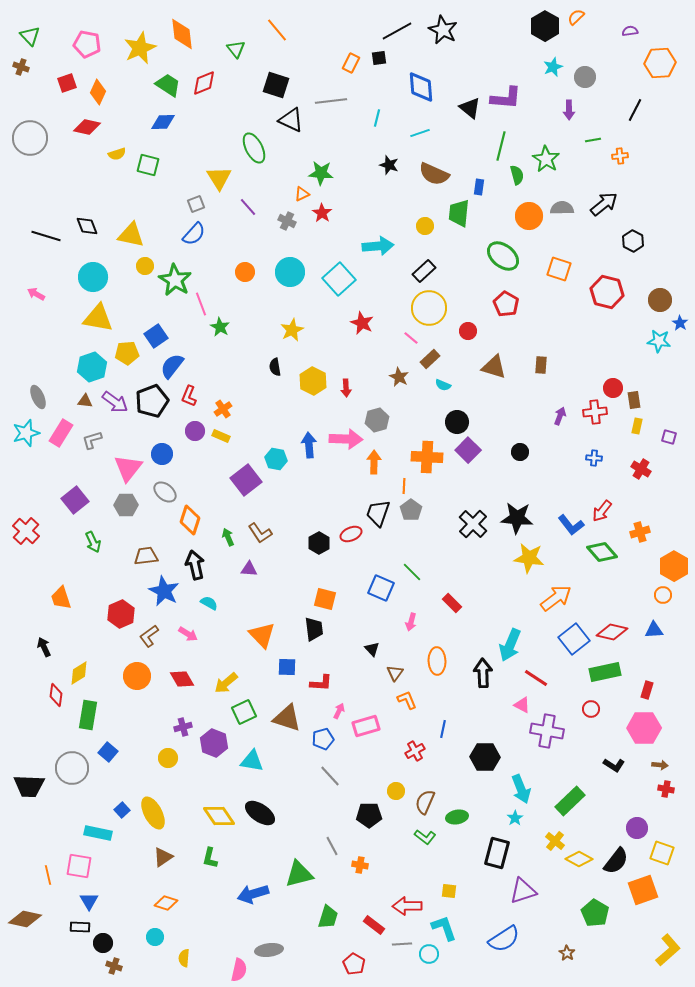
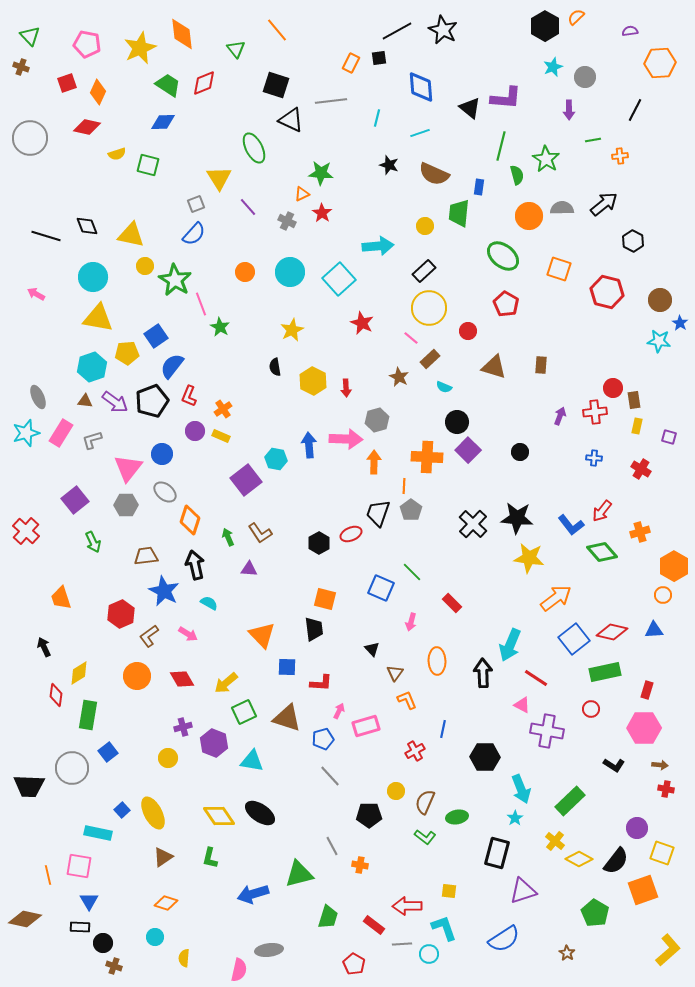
cyan semicircle at (443, 385): moved 1 px right, 2 px down
blue square at (108, 752): rotated 12 degrees clockwise
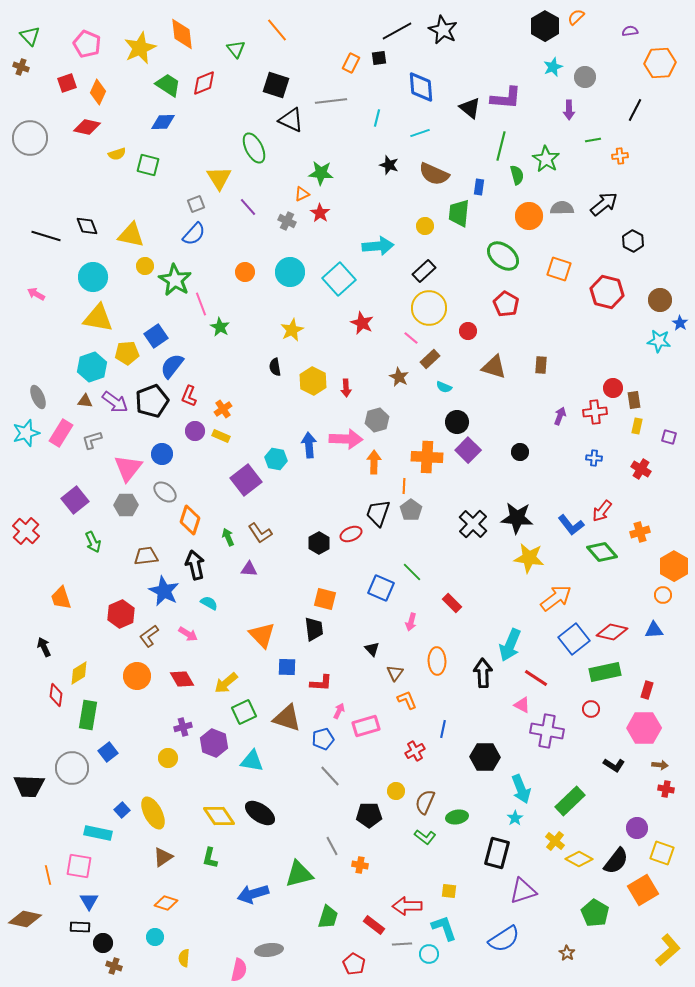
pink pentagon at (87, 44): rotated 12 degrees clockwise
red star at (322, 213): moved 2 px left
orange square at (643, 890): rotated 12 degrees counterclockwise
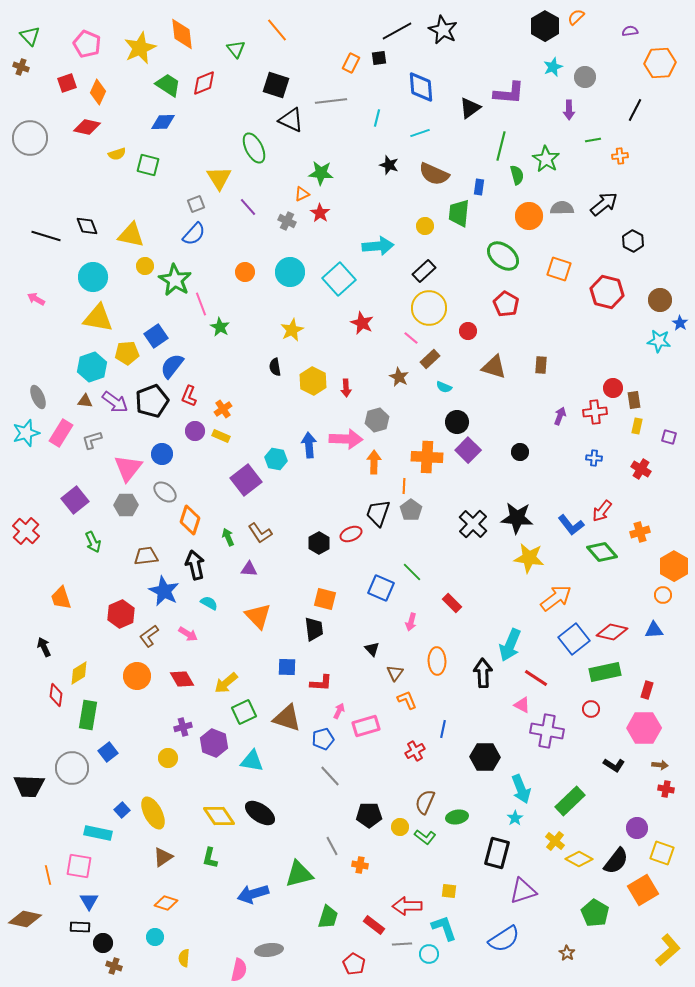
purple L-shape at (506, 98): moved 3 px right, 5 px up
black triangle at (470, 108): rotated 45 degrees clockwise
pink arrow at (36, 294): moved 5 px down
orange triangle at (262, 635): moved 4 px left, 19 px up
yellow circle at (396, 791): moved 4 px right, 36 px down
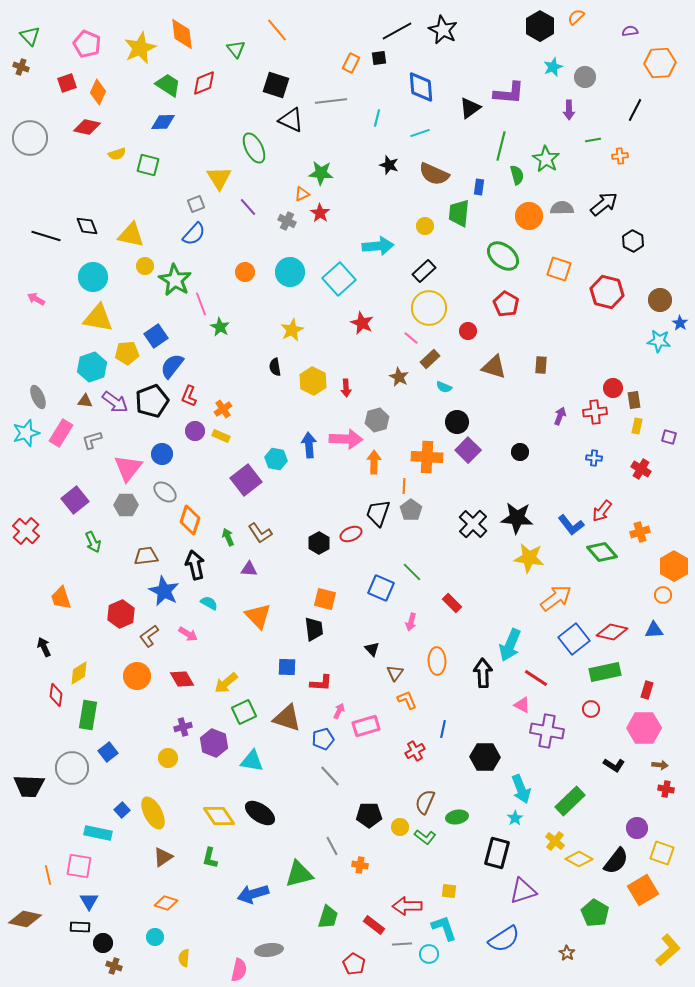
black hexagon at (545, 26): moved 5 px left
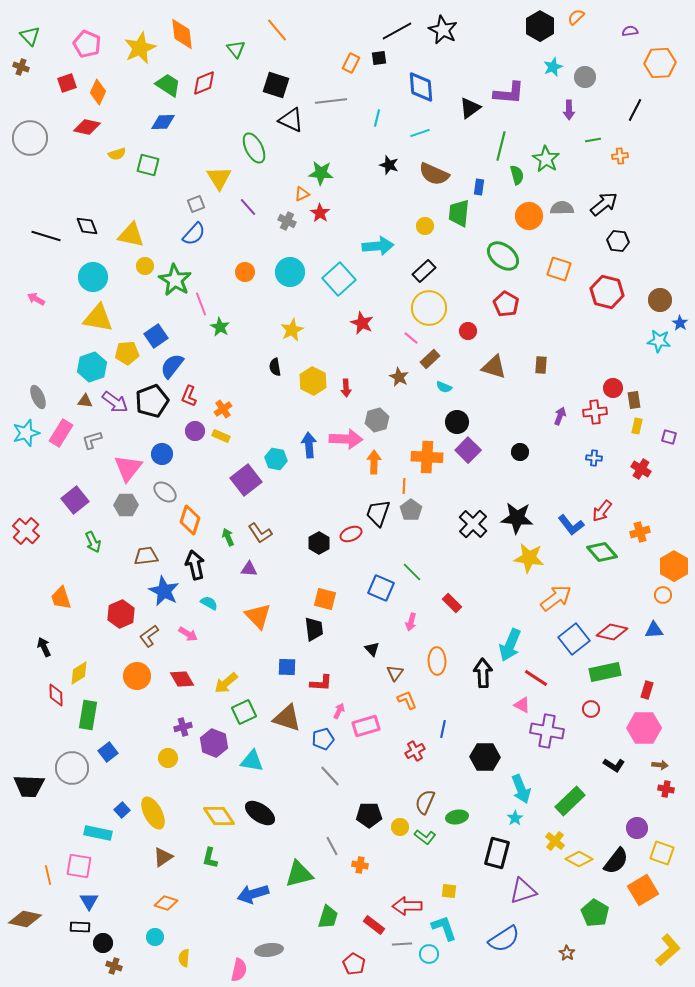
black hexagon at (633, 241): moved 15 px left; rotated 20 degrees counterclockwise
red diamond at (56, 695): rotated 10 degrees counterclockwise
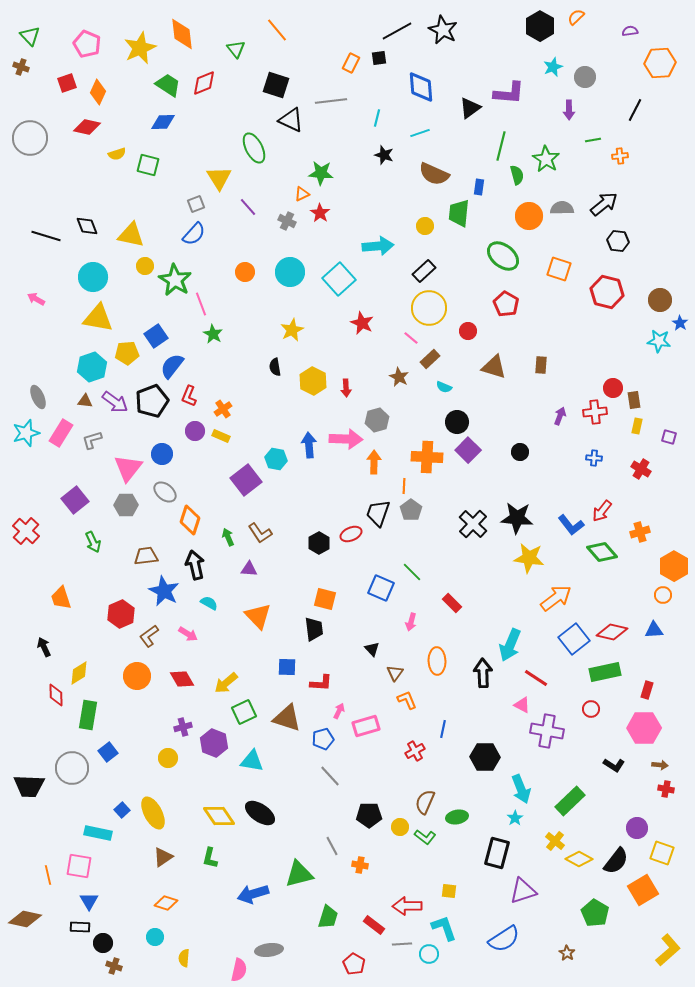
black star at (389, 165): moved 5 px left, 10 px up
green star at (220, 327): moved 7 px left, 7 px down
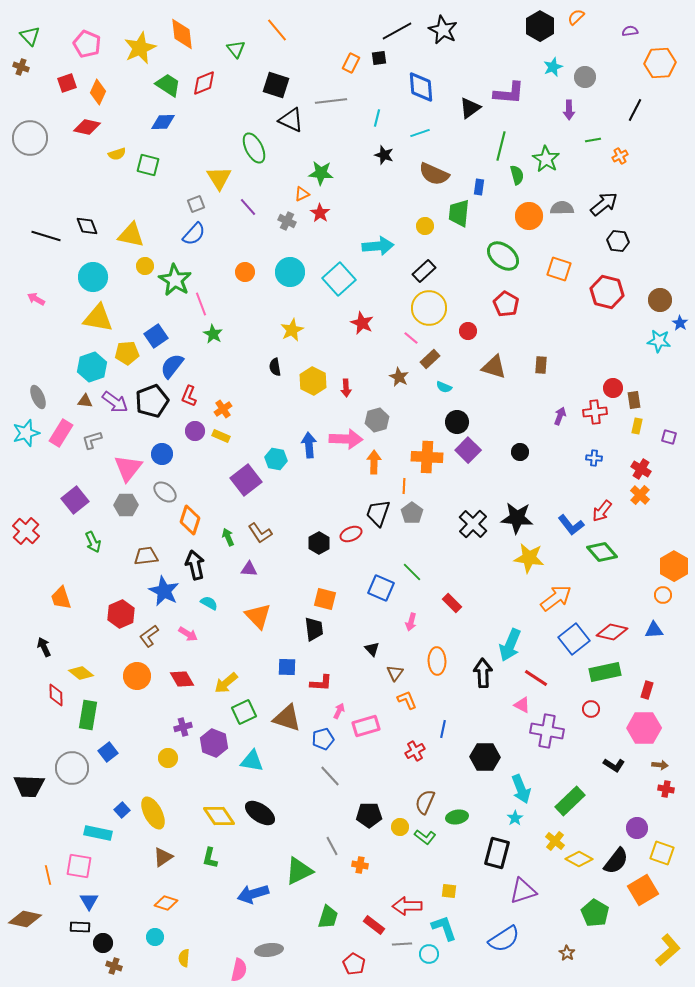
orange cross at (620, 156): rotated 21 degrees counterclockwise
gray pentagon at (411, 510): moved 1 px right, 3 px down
orange cross at (640, 532): moved 37 px up; rotated 30 degrees counterclockwise
yellow diamond at (79, 673): moved 2 px right; rotated 70 degrees clockwise
green triangle at (299, 874): moved 3 px up; rotated 12 degrees counterclockwise
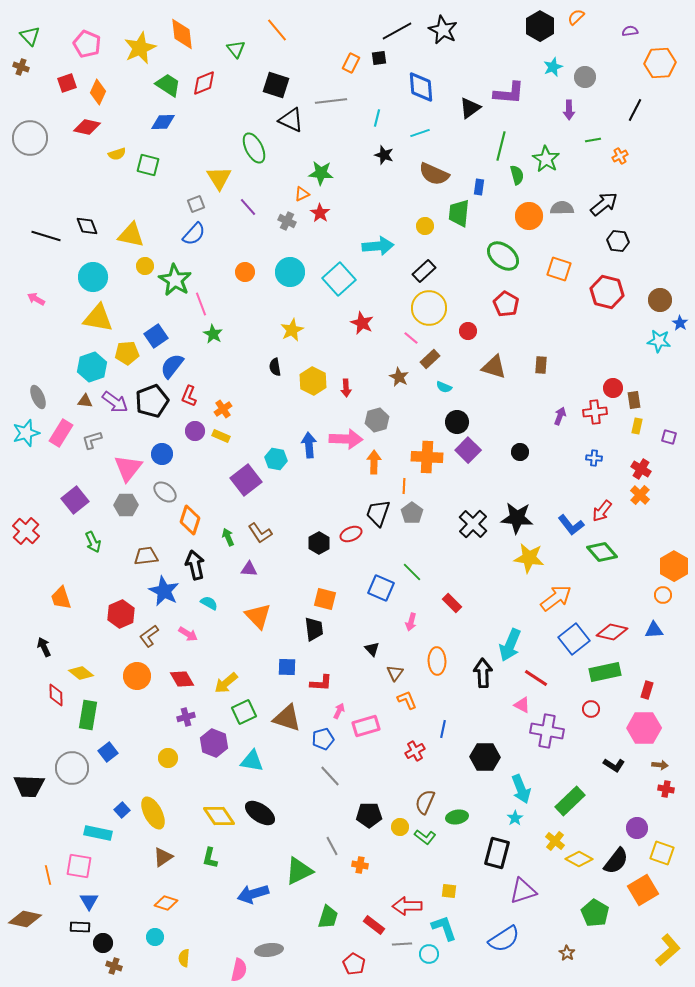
purple cross at (183, 727): moved 3 px right, 10 px up
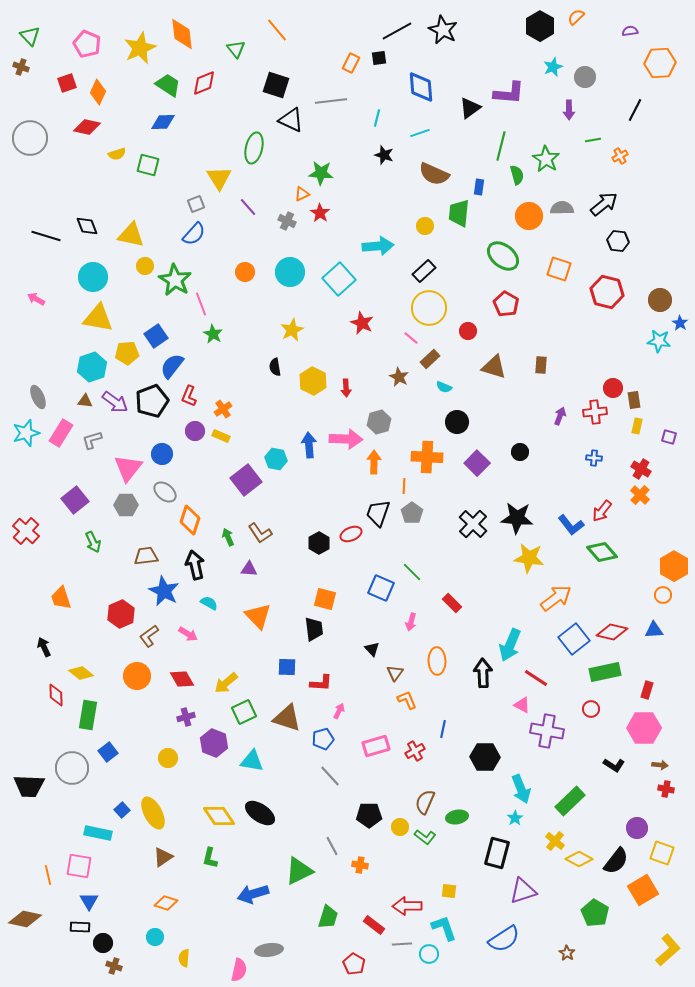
green ellipse at (254, 148): rotated 40 degrees clockwise
gray hexagon at (377, 420): moved 2 px right, 2 px down
purple square at (468, 450): moved 9 px right, 13 px down
pink rectangle at (366, 726): moved 10 px right, 20 px down
